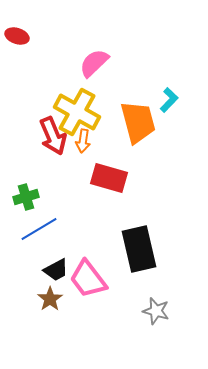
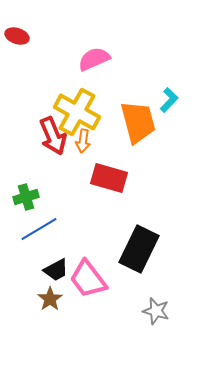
pink semicircle: moved 4 px up; rotated 20 degrees clockwise
black rectangle: rotated 39 degrees clockwise
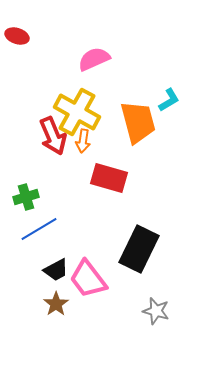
cyan L-shape: rotated 15 degrees clockwise
brown star: moved 6 px right, 5 px down
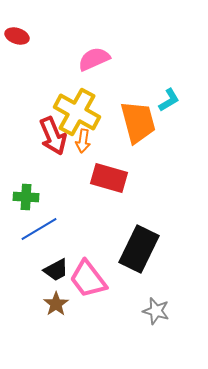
green cross: rotated 20 degrees clockwise
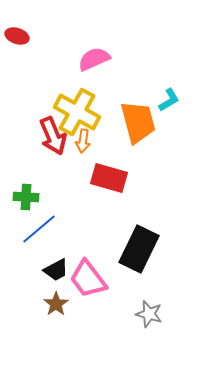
blue line: rotated 9 degrees counterclockwise
gray star: moved 7 px left, 3 px down
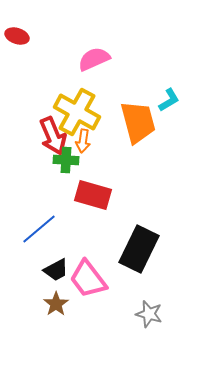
red rectangle: moved 16 px left, 17 px down
green cross: moved 40 px right, 37 px up
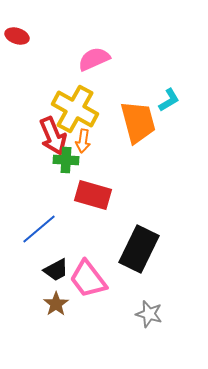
yellow cross: moved 2 px left, 3 px up
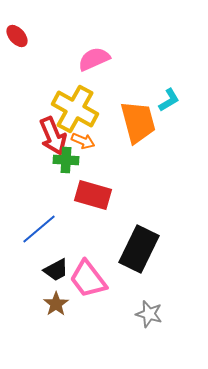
red ellipse: rotated 30 degrees clockwise
orange arrow: rotated 75 degrees counterclockwise
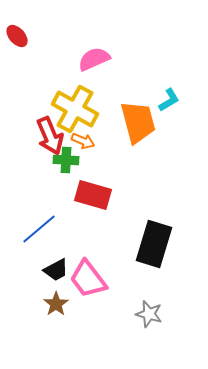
red arrow: moved 3 px left
black rectangle: moved 15 px right, 5 px up; rotated 9 degrees counterclockwise
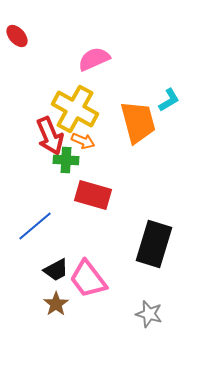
blue line: moved 4 px left, 3 px up
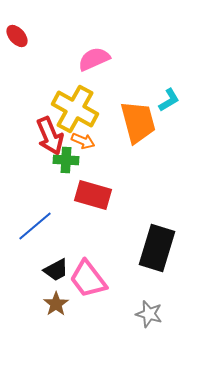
black rectangle: moved 3 px right, 4 px down
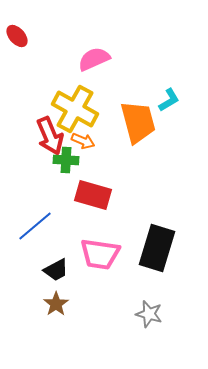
pink trapezoid: moved 12 px right, 25 px up; rotated 45 degrees counterclockwise
